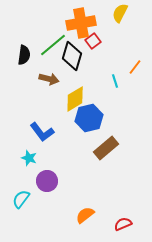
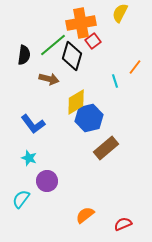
yellow diamond: moved 1 px right, 3 px down
blue L-shape: moved 9 px left, 8 px up
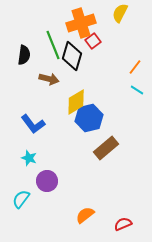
orange cross: rotated 8 degrees counterclockwise
green line: rotated 72 degrees counterclockwise
cyan line: moved 22 px right, 9 px down; rotated 40 degrees counterclockwise
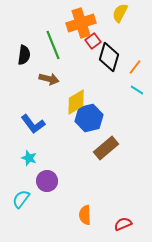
black diamond: moved 37 px right, 1 px down
orange semicircle: rotated 54 degrees counterclockwise
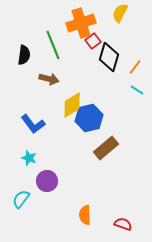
yellow diamond: moved 4 px left, 3 px down
red semicircle: rotated 42 degrees clockwise
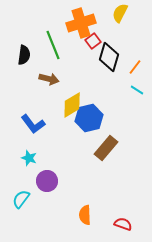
brown rectangle: rotated 10 degrees counterclockwise
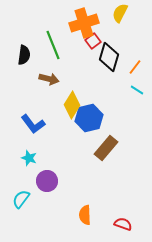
orange cross: moved 3 px right
yellow diamond: rotated 28 degrees counterclockwise
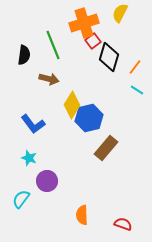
orange semicircle: moved 3 px left
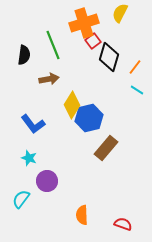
brown arrow: rotated 24 degrees counterclockwise
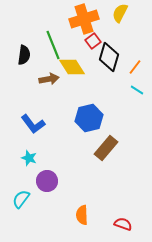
orange cross: moved 4 px up
yellow diamond: moved 38 px up; rotated 64 degrees counterclockwise
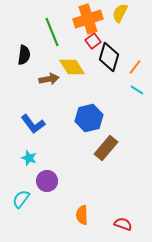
orange cross: moved 4 px right
green line: moved 1 px left, 13 px up
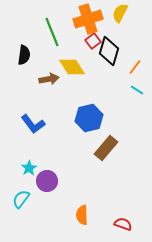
black diamond: moved 6 px up
cyan star: moved 10 px down; rotated 21 degrees clockwise
